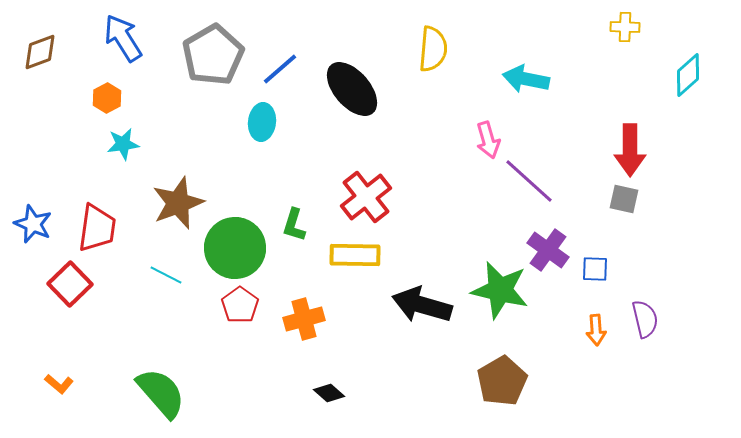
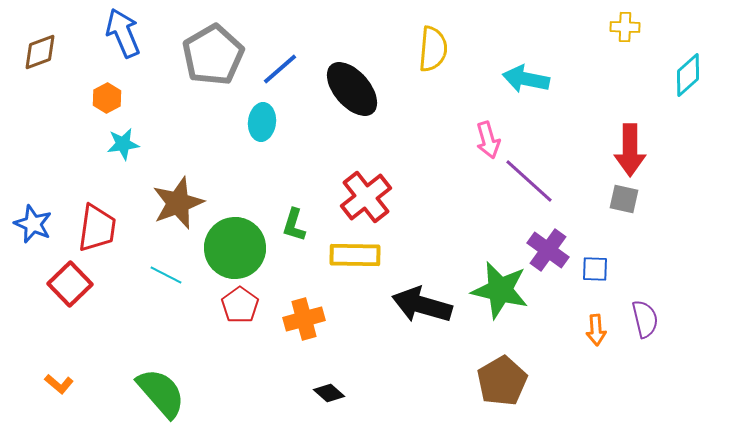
blue arrow: moved 5 px up; rotated 9 degrees clockwise
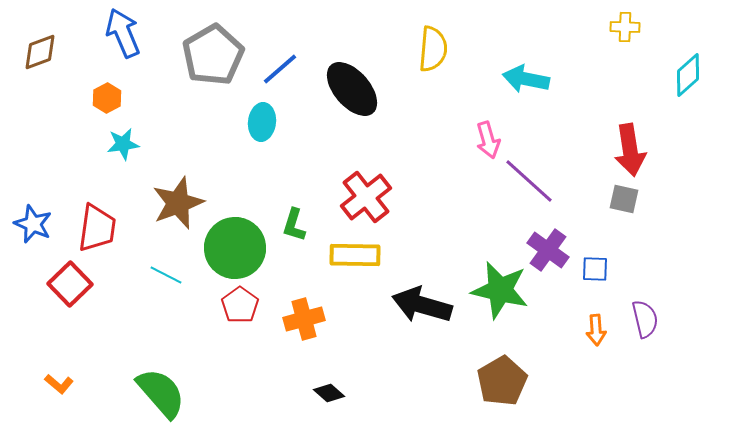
red arrow: rotated 9 degrees counterclockwise
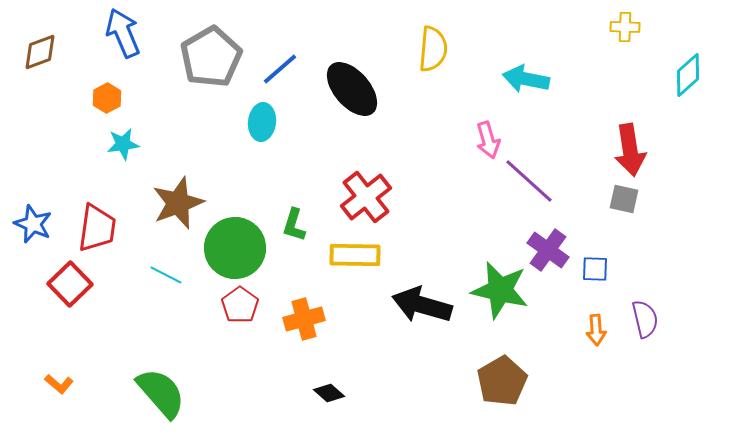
gray pentagon: moved 2 px left, 2 px down
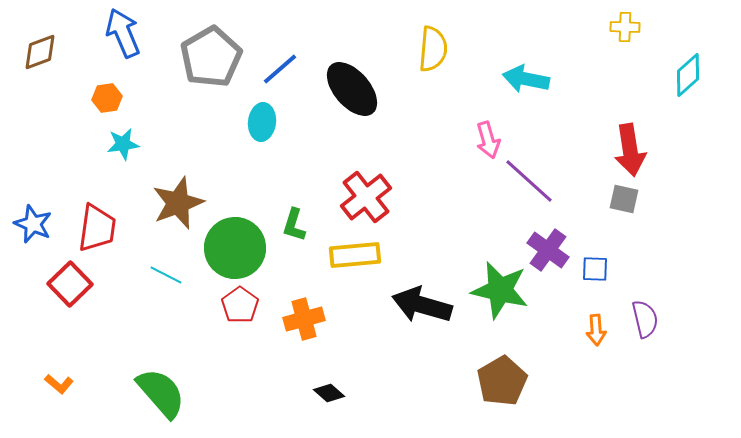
orange hexagon: rotated 20 degrees clockwise
yellow rectangle: rotated 6 degrees counterclockwise
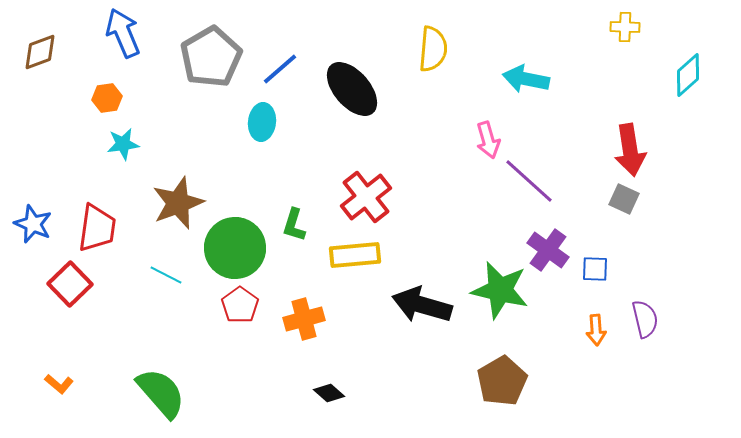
gray square: rotated 12 degrees clockwise
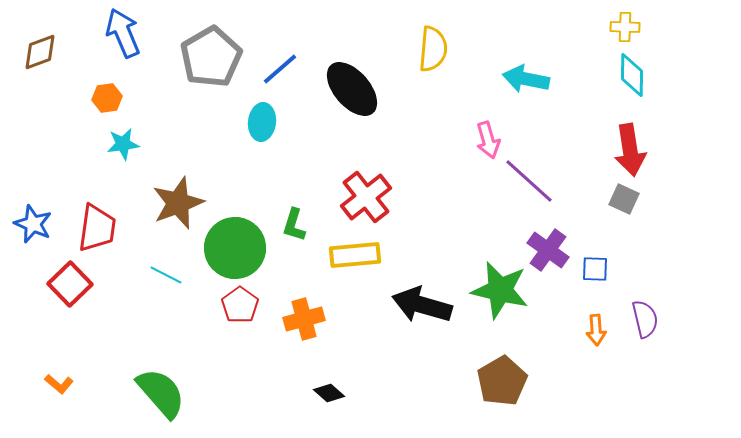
cyan diamond: moved 56 px left; rotated 48 degrees counterclockwise
